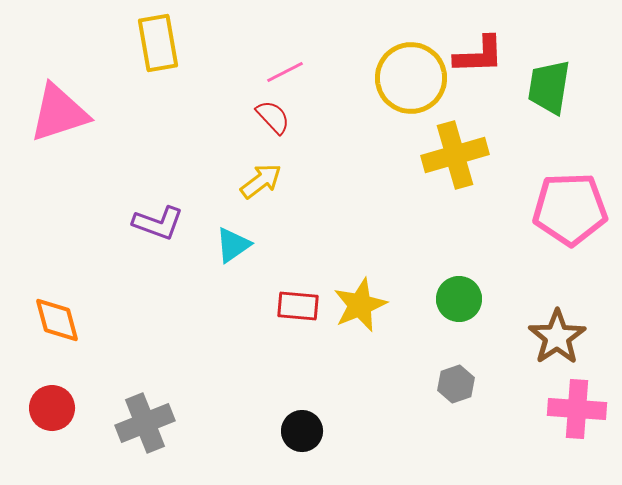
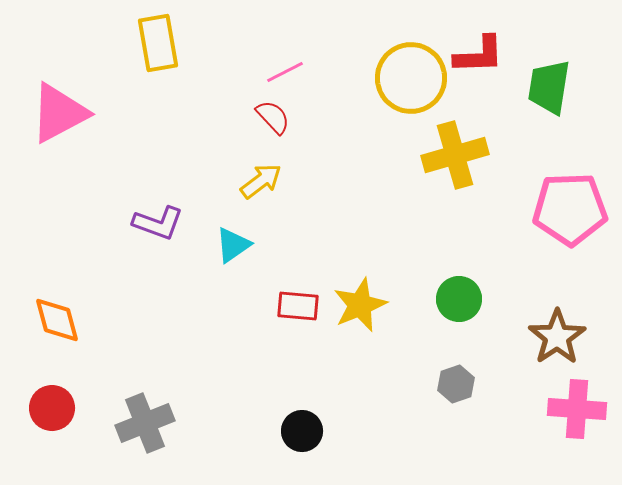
pink triangle: rotated 10 degrees counterclockwise
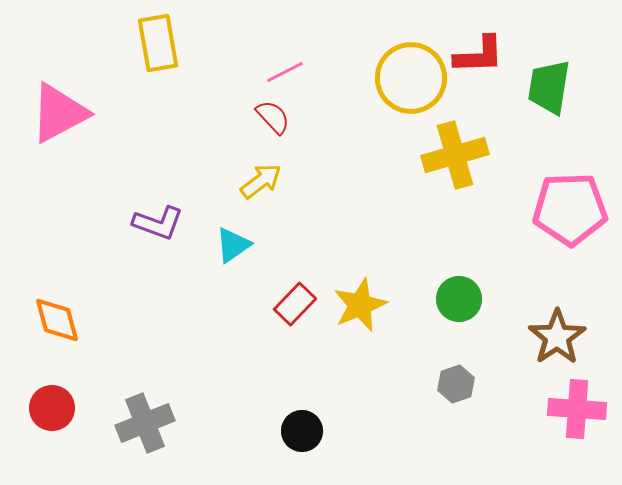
red rectangle: moved 3 px left, 2 px up; rotated 51 degrees counterclockwise
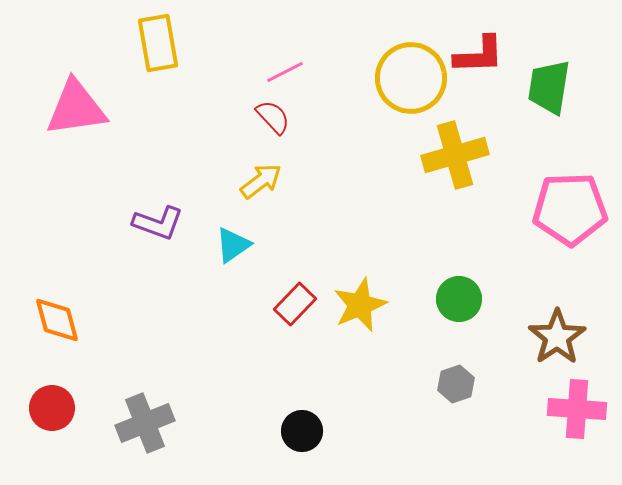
pink triangle: moved 17 px right, 5 px up; rotated 20 degrees clockwise
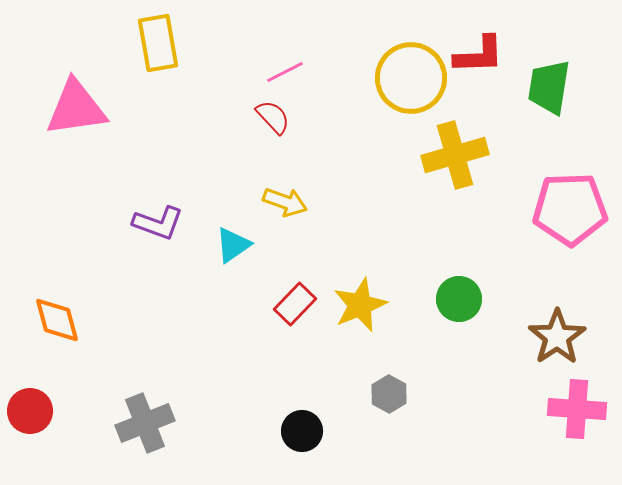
yellow arrow: moved 24 px right, 21 px down; rotated 57 degrees clockwise
gray hexagon: moved 67 px left, 10 px down; rotated 12 degrees counterclockwise
red circle: moved 22 px left, 3 px down
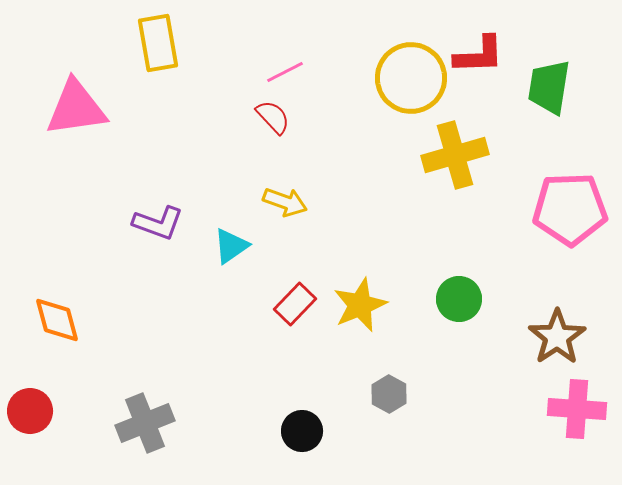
cyan triangle: moved 2 px left, 1 px down
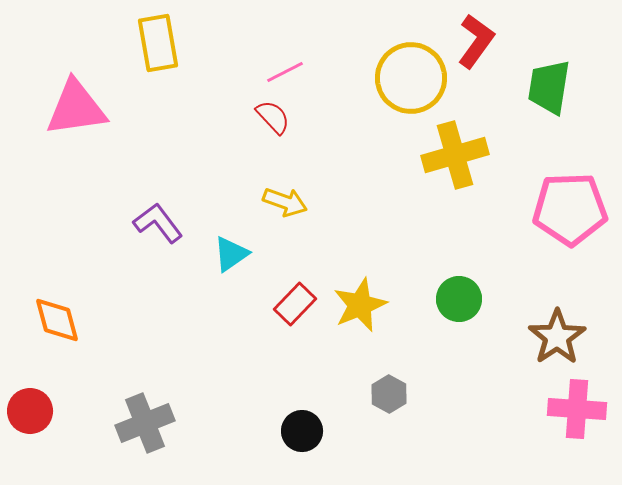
red L-shape: moved 3 px left, 14 px up; rotated 52 degrees counterclockwise
purple L-shape: rotated 147 degrees counterclockwise
cyan triangle: moved 8 px down
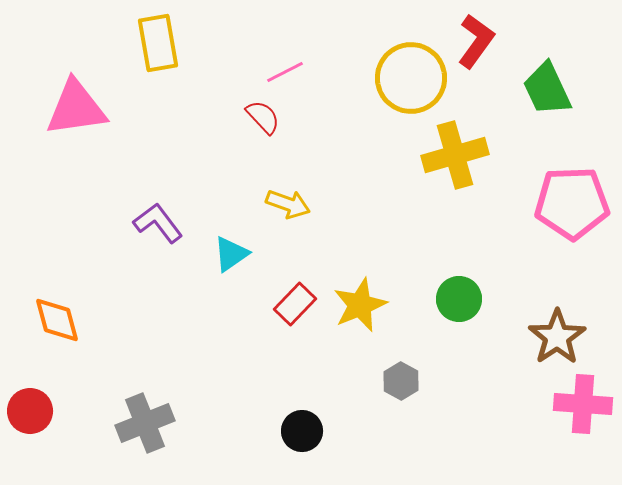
green trapezoid: moved 2 px left, 2 px down; rotated 34 degrees counterclockwise
red semicircle: moved 10 px left
yellow arrow: moved 3 px right, 2 px down
pink pentagon: moved 2 px right, 6 px up
gray hexagon: moved 12 px right, 13 px up
pink cross: moved 6 px right, 5 px up
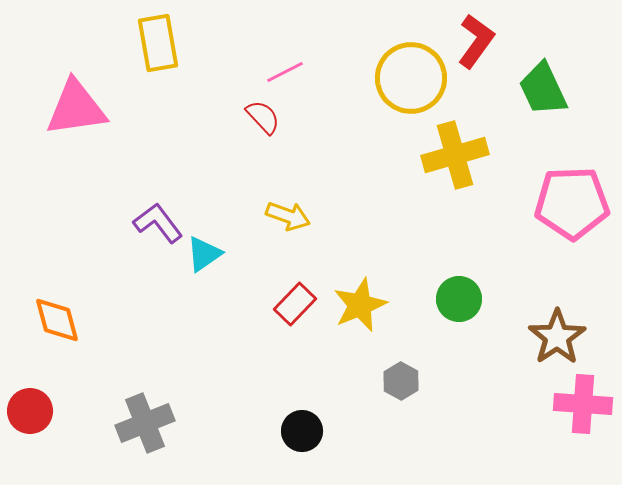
green trapezoid: moved 4 px left
yellow arrow: moved 12 px down
cyan triangle: moved 27 px left
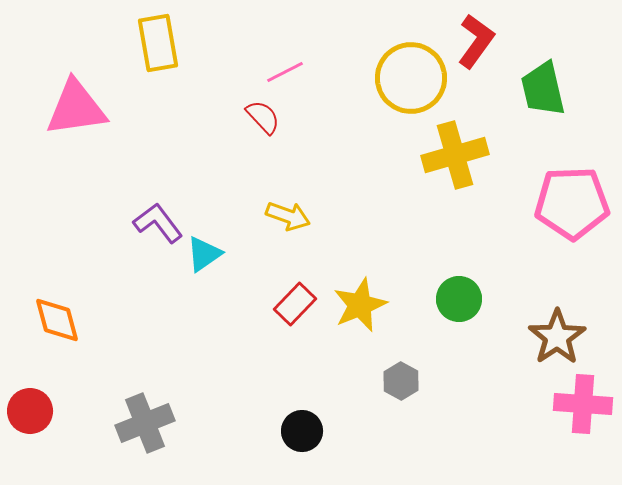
green trapezoid: rotated 12 degrees clockwise
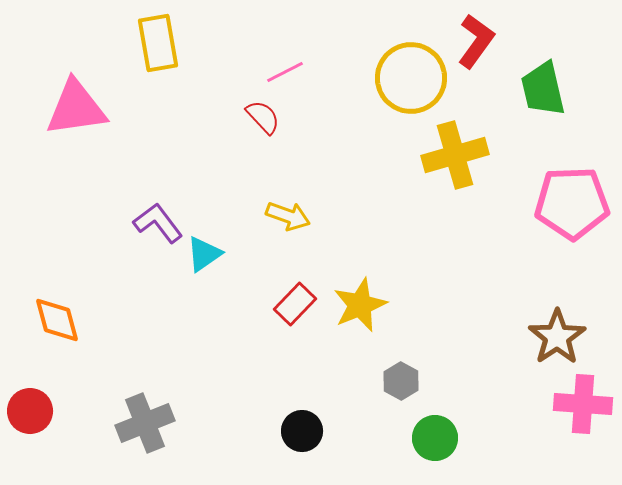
green circle: moved 24 px left, 139 px down
